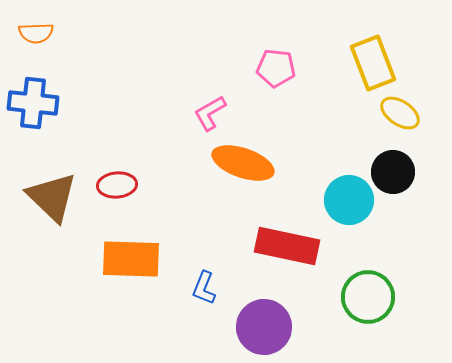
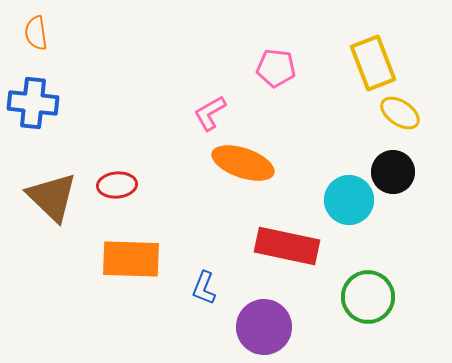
orange semicircle: rotated 84 degrees clockwise
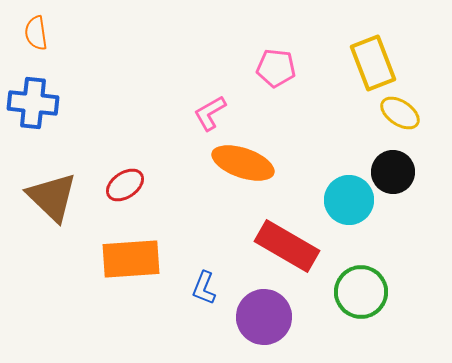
red ellipse: moved 8 px right; rotated 30 degrees counterclockwise
red rectangle: rotated 18 degrees clockwise
orange rectangle: rotated 6 degrees counterclockwise
green circle: moved 7 px left, 5 px up
purple circle: moved 10 px up
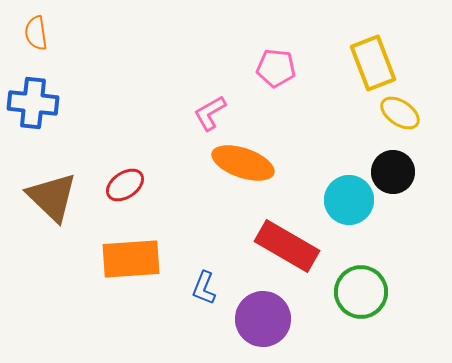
purple circle: moved 1 px left, 2 px down
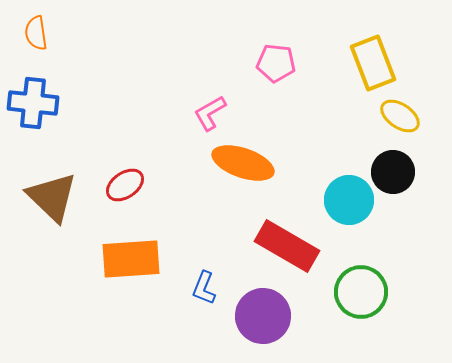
pink pentagon: moved 5 px up
yellow ellipse: moved 3 px down
purple circle: moved 3 px up
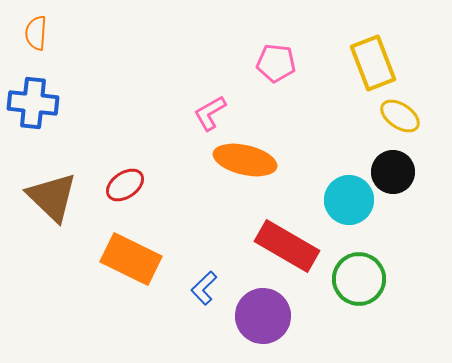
orange semicircle: rotated 12 degrees clockwise
orange ellipse: moved 2 px right, 3 px up; rotated 6 degrees counterclockwise
orange rectangle: rotated 30 degrees clockwise
blue L-shape: rotated 24 degrees clockwise
green circle: moved 2 px left, 13 px up
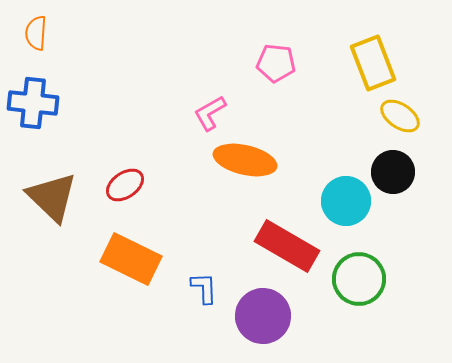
cyan circle: moved 3 px left, 1 px down
blue L-shape: rotated 132 degrees clockwise
